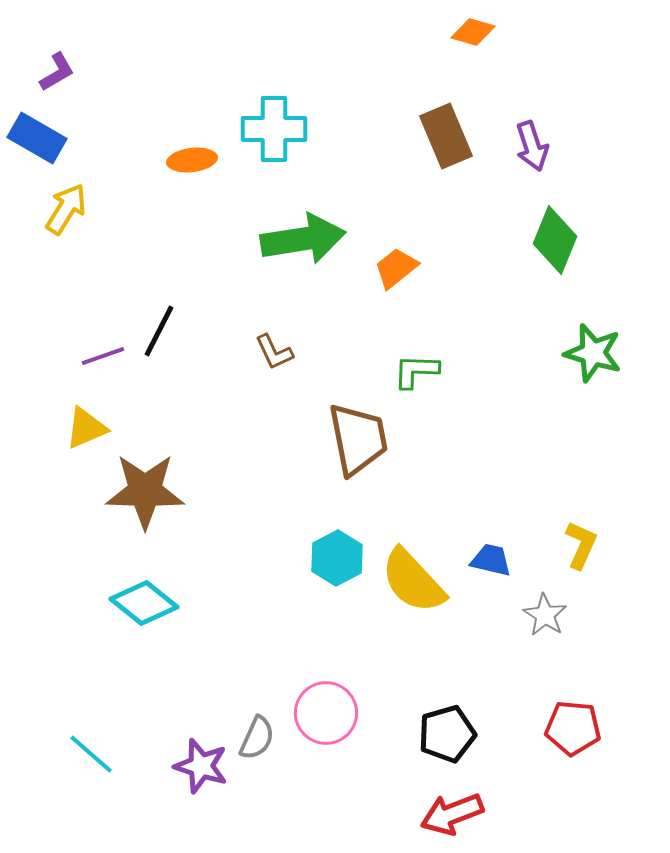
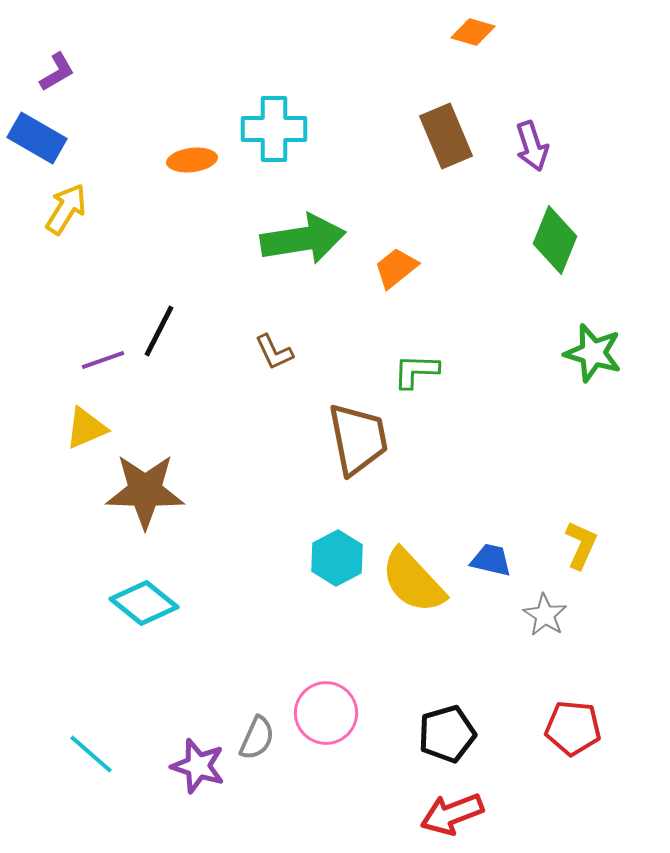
purple line: moved 4 px down
purple star: moved 3 px left
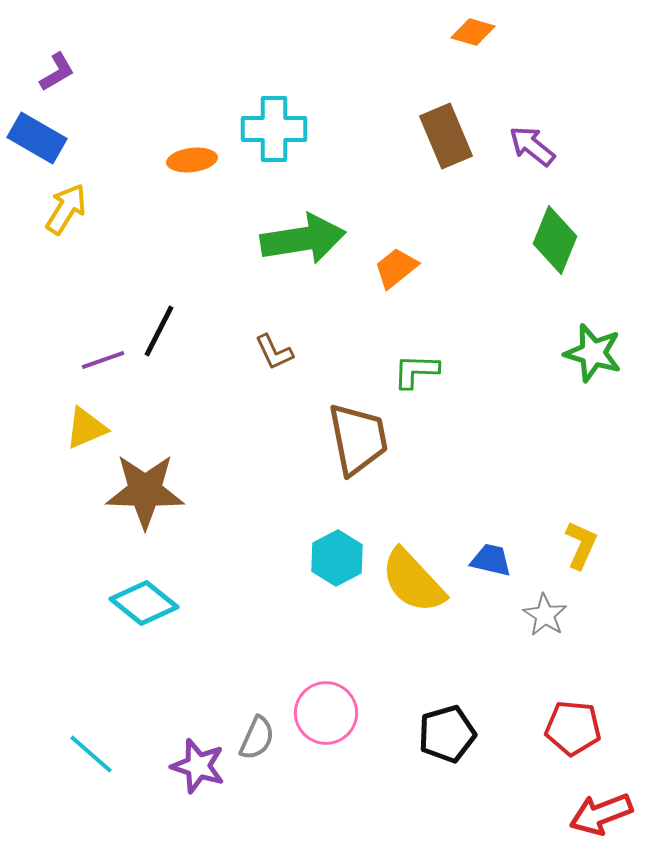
purple arrow: rotated 147 degrees clockwise
red arrow: moved 149 px right
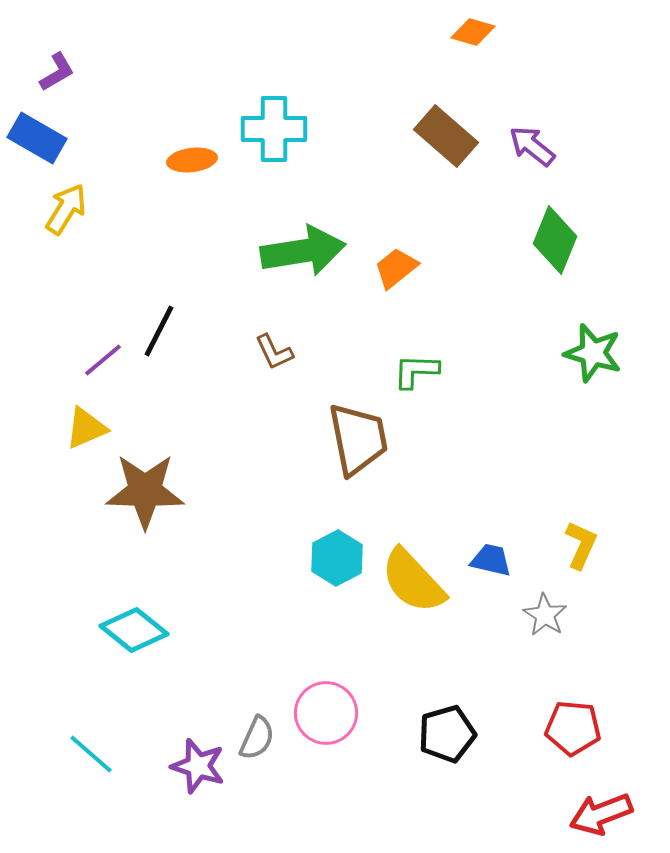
brown rectangle: rotated 26 degrees counterclockwise
green arrow: moved 12 px down
purple line: rotated 21 degrees counterclockwise
cyan diamond: moved 10 px left, 27 px down
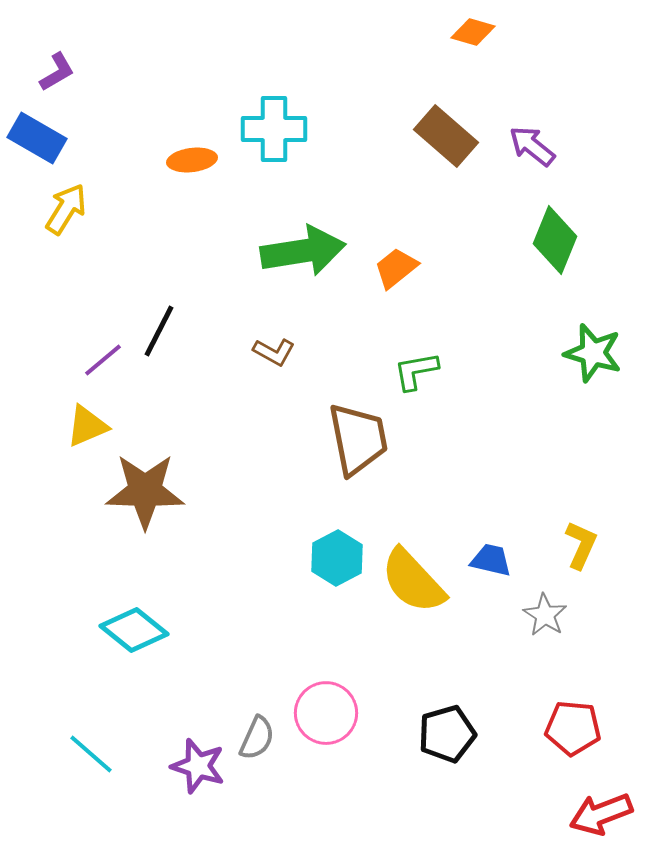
brown L-shape: rotated 36 degrees counterclockwise
green L-shape: rotated 12 degrees counterclockwise
yellow triangle: moved 1 px right, 2 px up
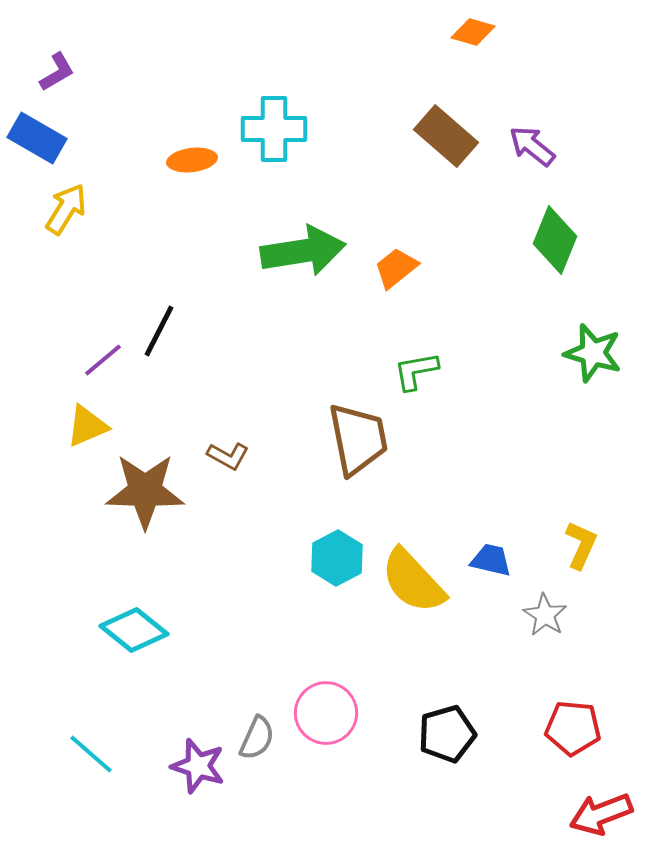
brown L-shape: moved 46 px left, 104 px down
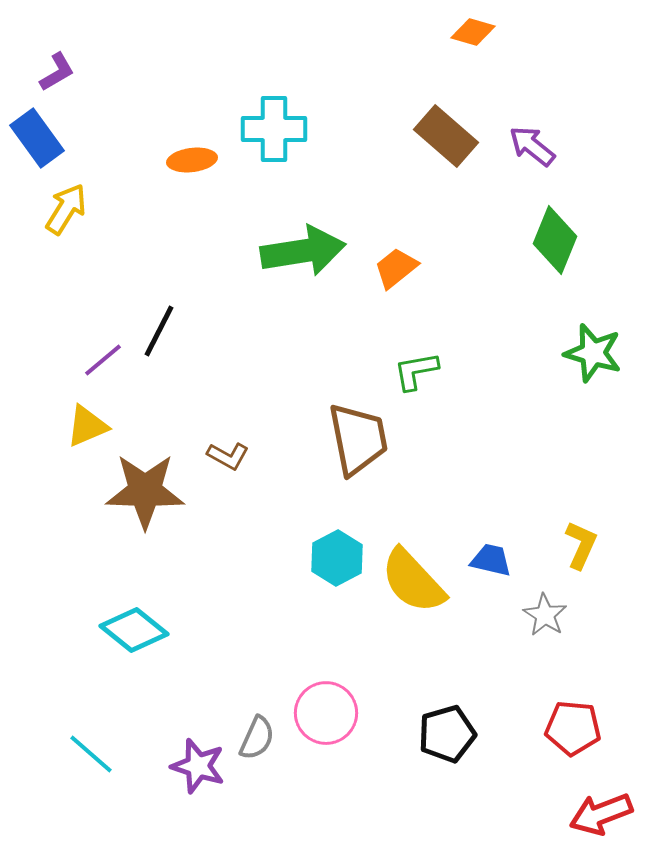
blue rectangle: rotated 24 degrees clockwise
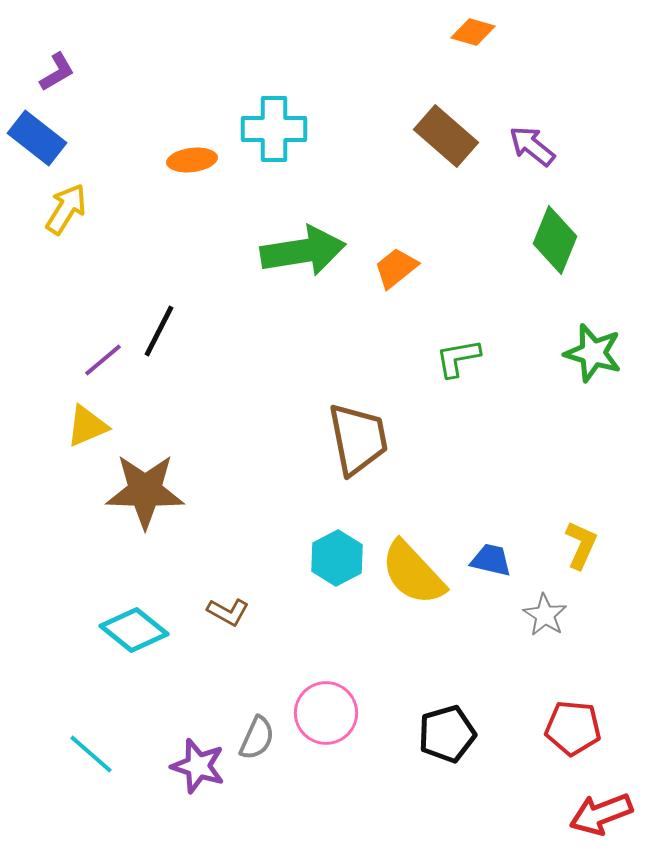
blue rectangle: rotated 16 degrees counterclockwise
green L-shape: moved 42 px right, 13 px up
brown L-shape: moved 156 px down
yellow semicircle: moved 8 px up
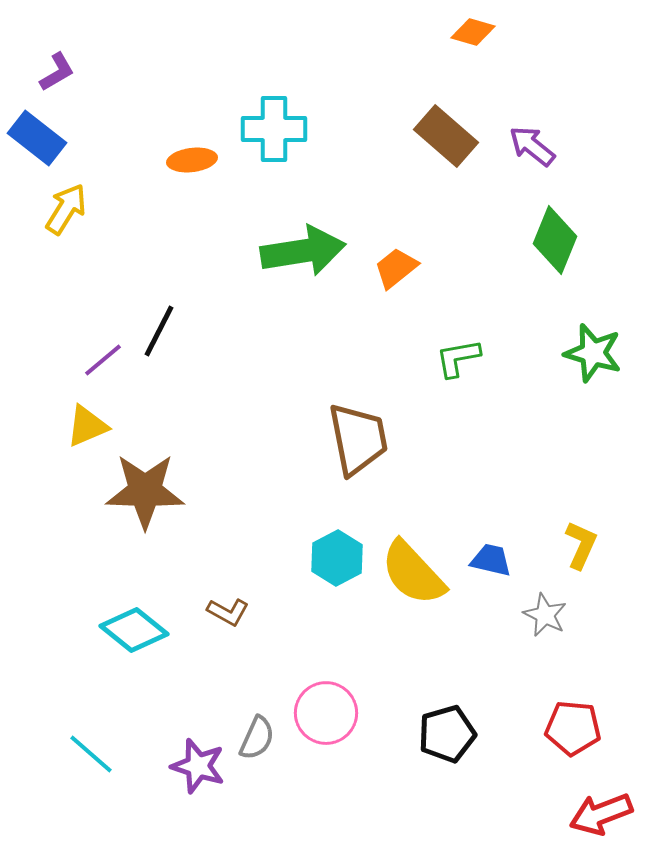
gray star: rotated 6 degrees counterclockwise
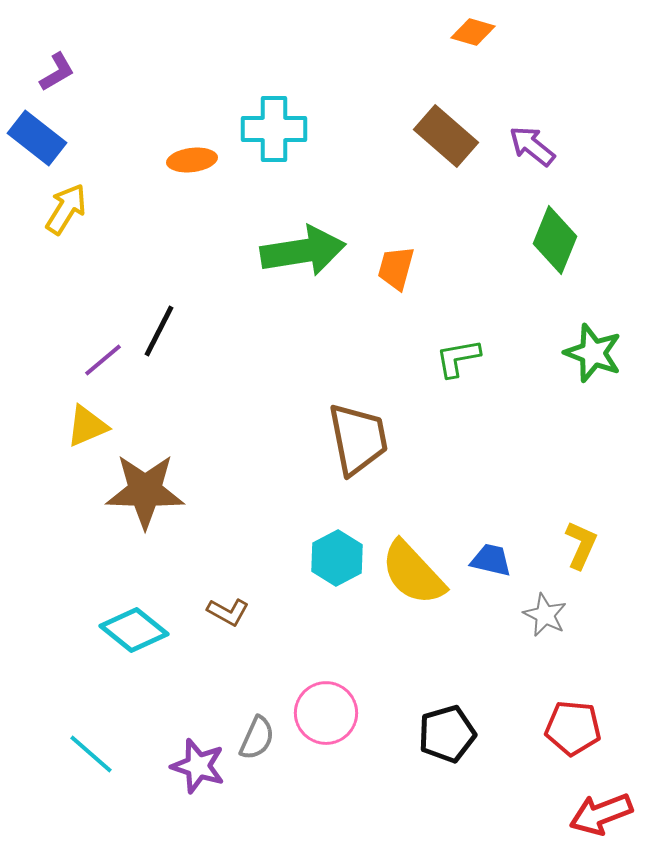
orange trapezoid: rotated 36 degrees counterclockwise
green star: rotated 4 degrees clockwise
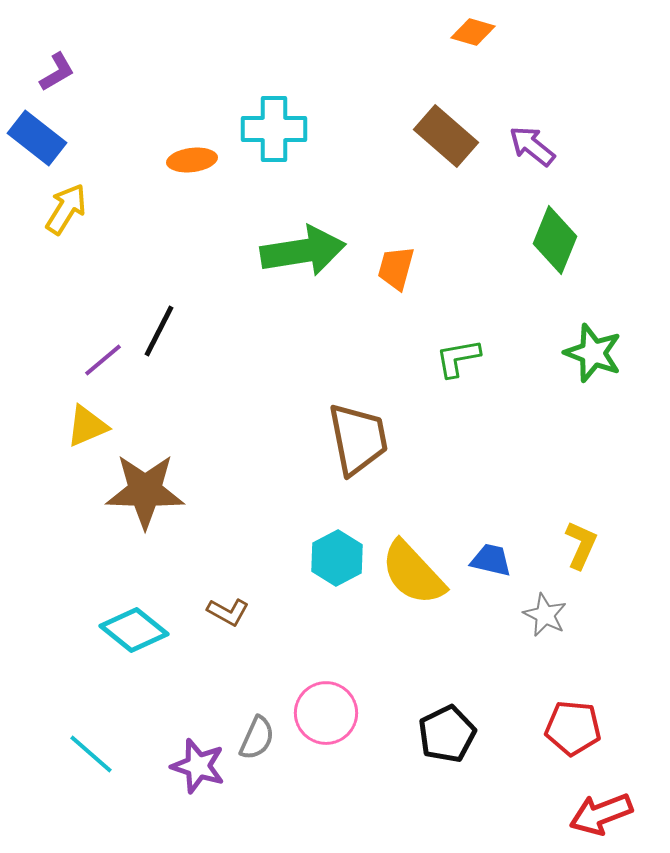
black pentagon: rotated 10 degrees counterclockwise
